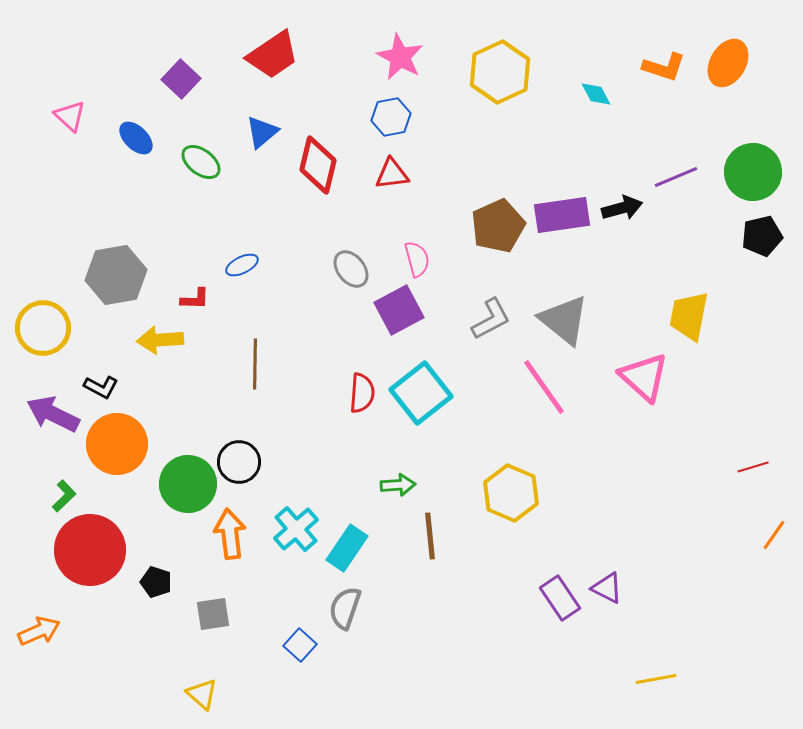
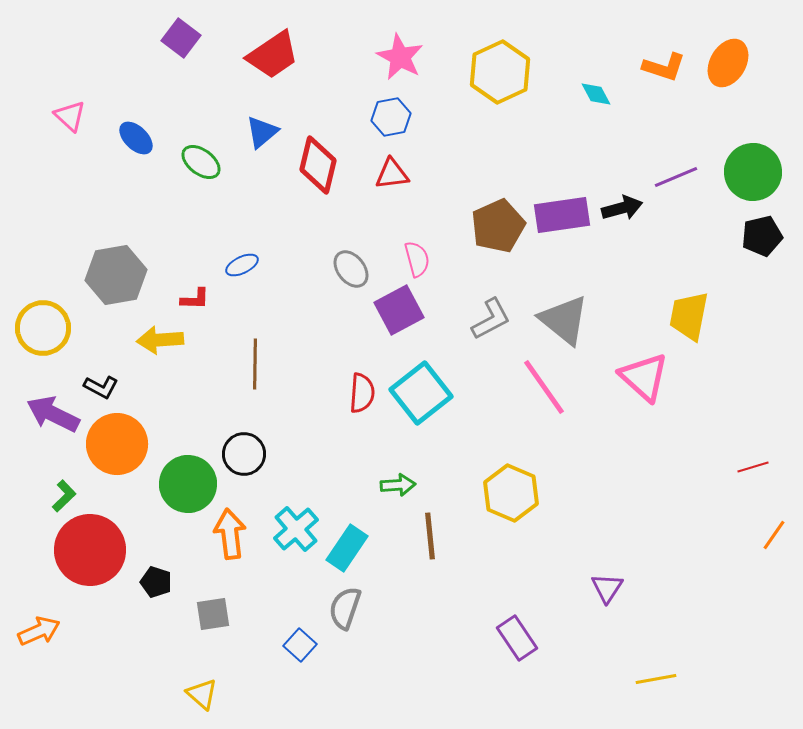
purple square at (181, 79): moved 41 px up; rotated 6 degrees counterclockwise
black circle at (239, 462): moved 5 px right, 8 px up
purple triangle at (607, 588): rotated 36 degrees clockwise
purple rectangle at (560, 598): moved 43 px left, 40 px down
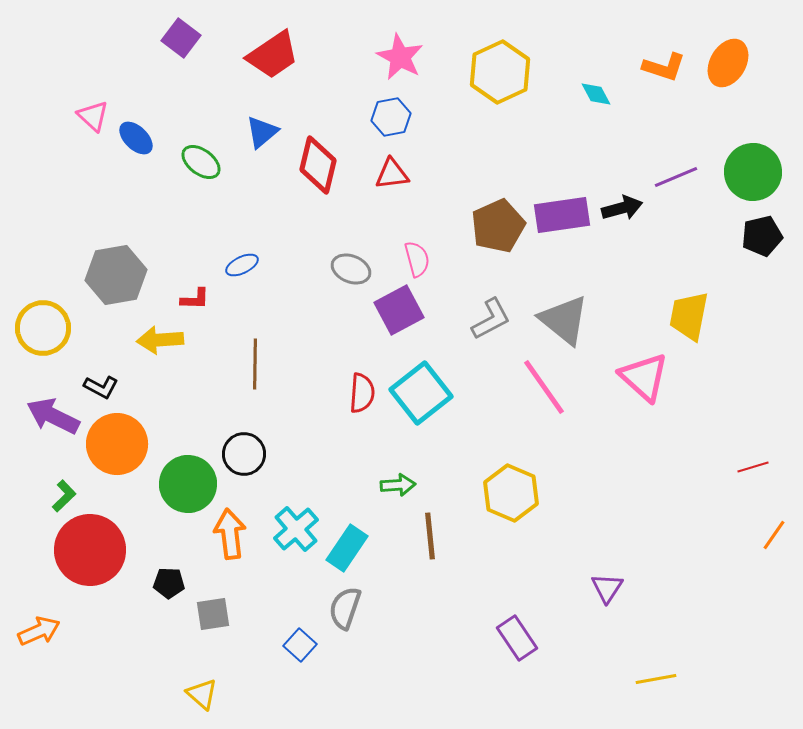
pink triangle at (70, 116): moved 23 px right
gray ellipse at (351, 269): rotated 30 degrees counterclockwise
purple arrow at (53, 414): moved 2 px down
black pentagon at (156, 582): moved 13 px right, 1 px down; rotated 16 degrees counterclockwise
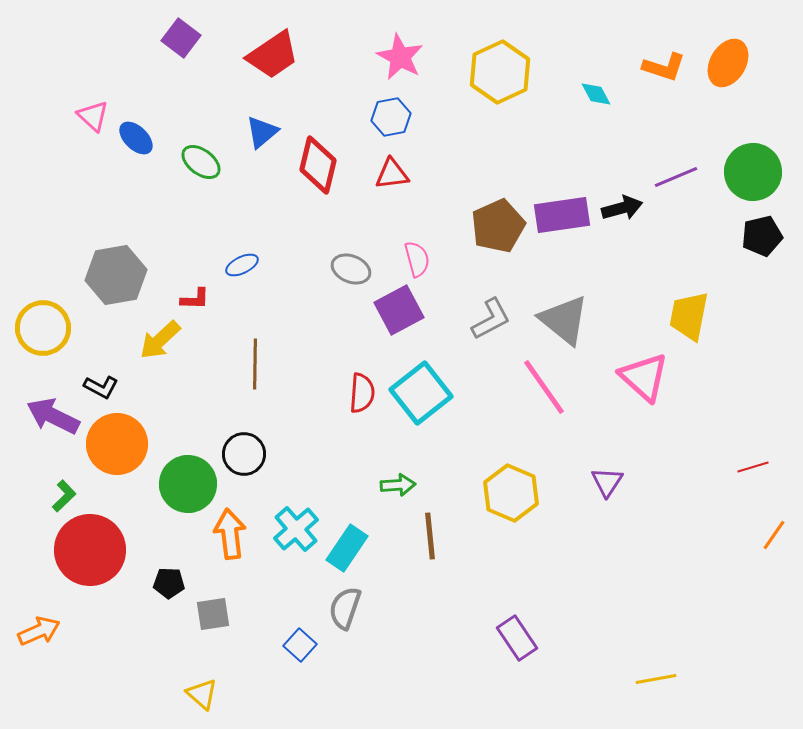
yellow arrow at (160, 340): rotated 39 degrees counterclockwise
purple triangle at (607, 588): moved 106 px up
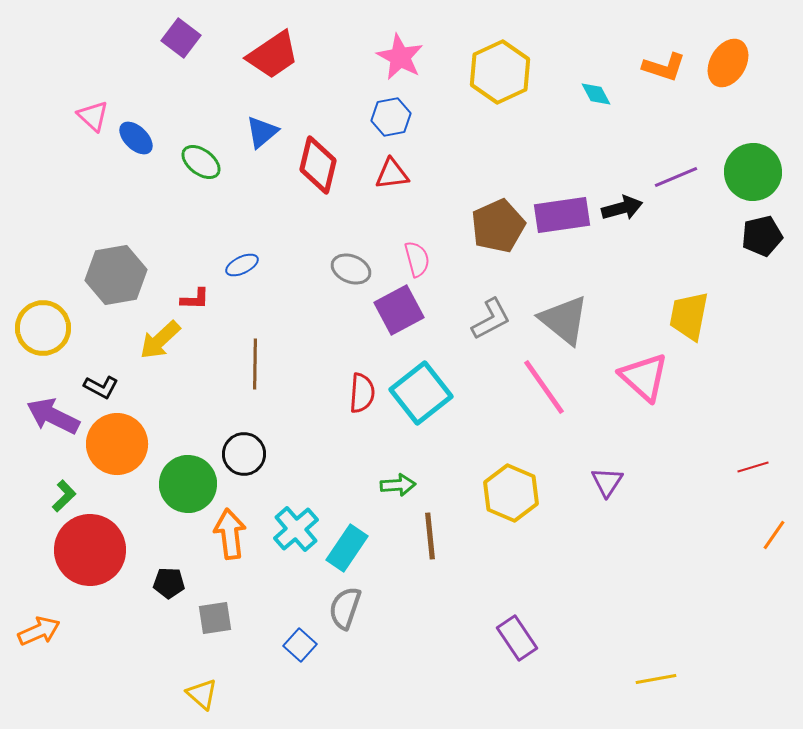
gray square at (213, 614): moved 2 px right, 4 px down
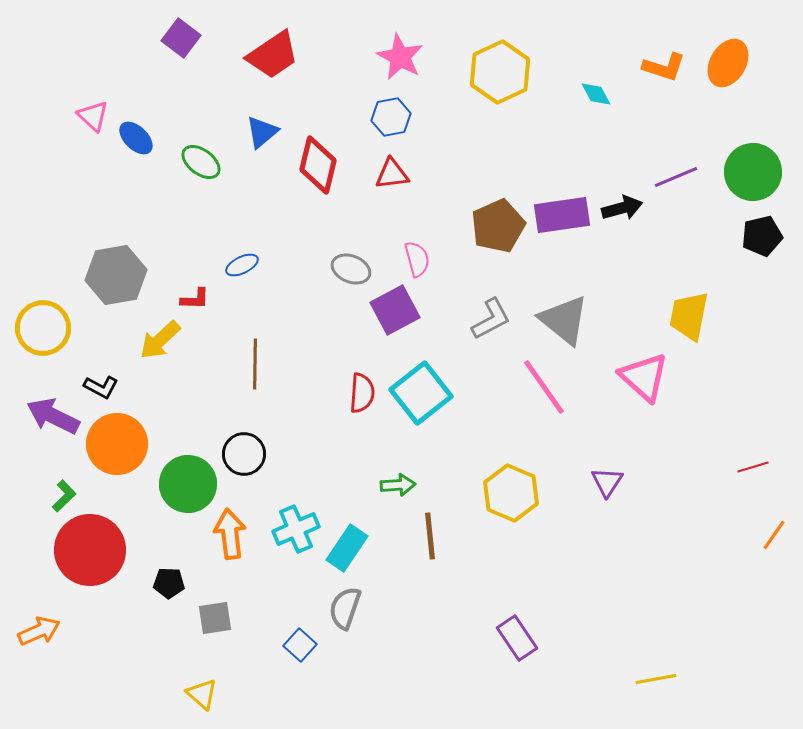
purple square at (399, 310): moved 4 px left
cyan cross at (296, 529): rotated 18 degrees clockwise
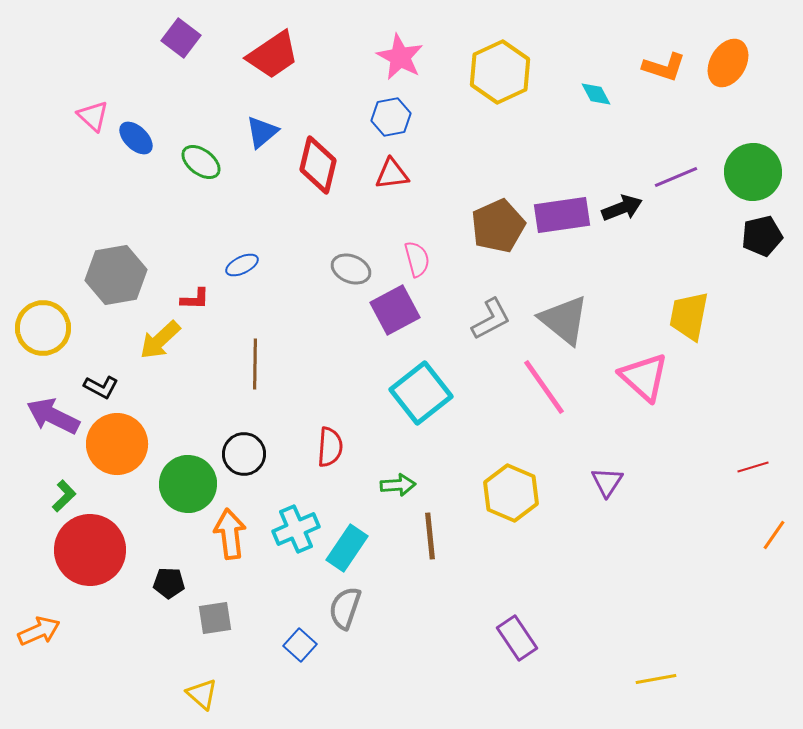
black arrow at (622, 208): rotated 6 degrees counterclockwise
red semicircle at (362, 393): moved 32 px left, 54 px down
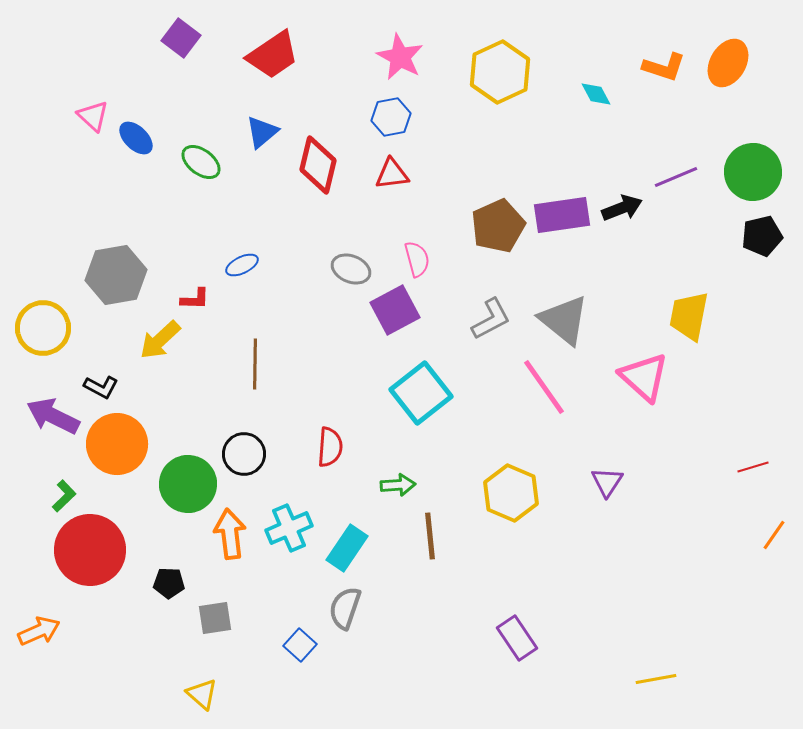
cyan cross at (296, 529): moved 7 px left, 1 px up
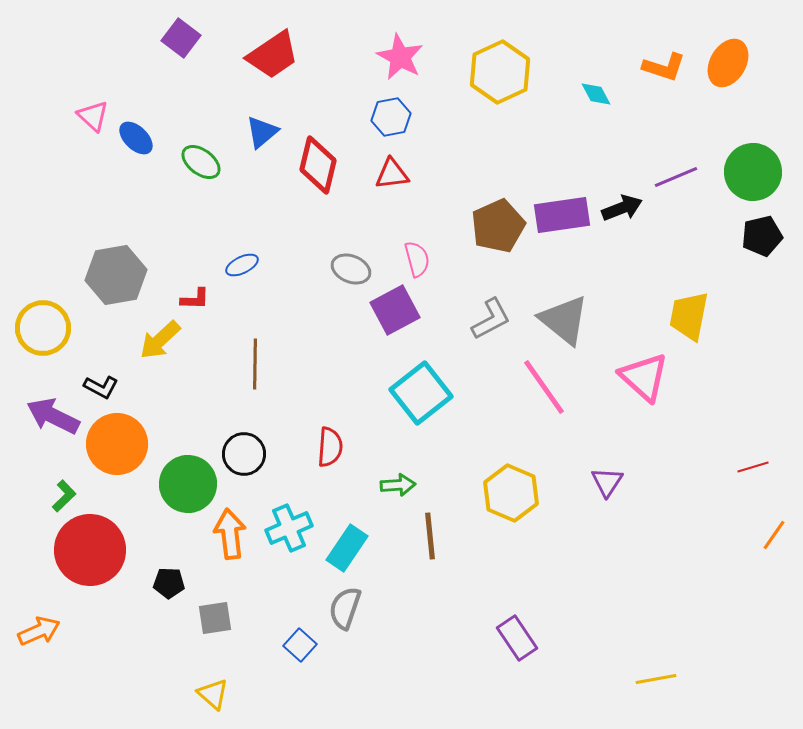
yellow triangle at (202, 694): moved 11 px right
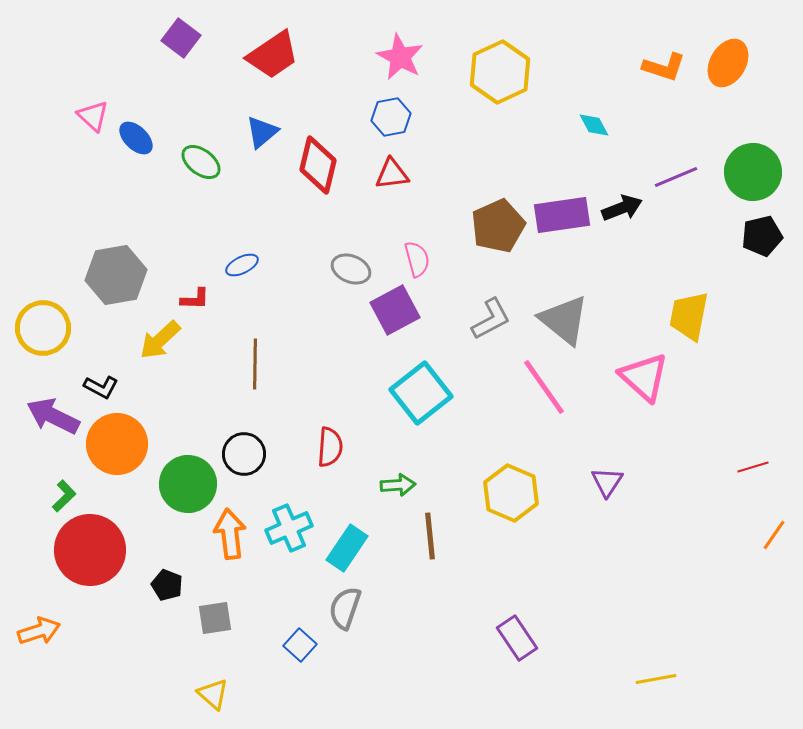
cyan diamond at (596, 94): moved 2 px left, 31 px down
black pentagon at (169, 583): moved 2 px left, 2 px down; rotated 20 degrees clockwise
orange arrow at (39, 631): rotated 6 degrees clockwise
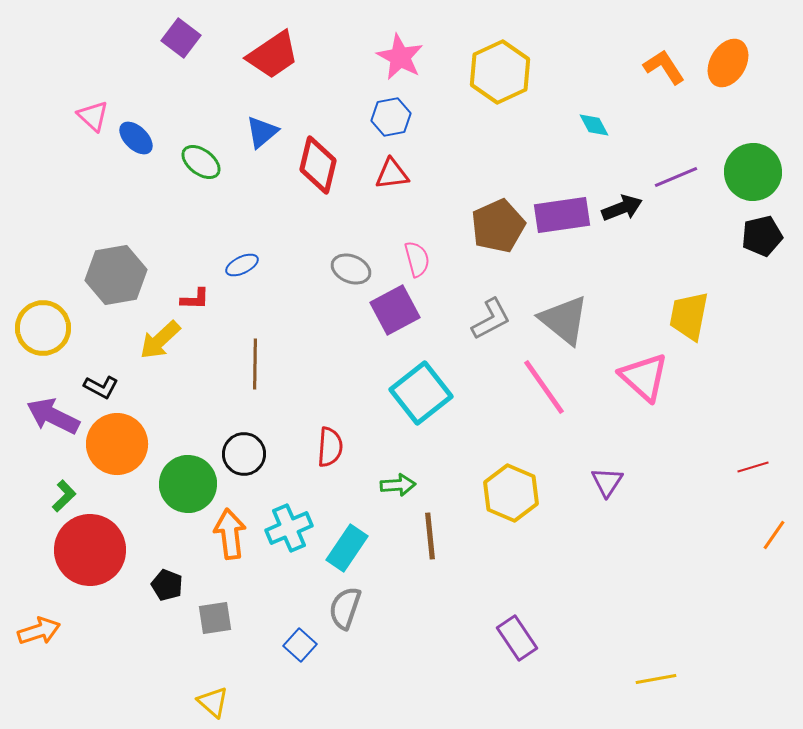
orange L-shape at (664, 67): rotated 141 degrees counterclockwise
yellow triangle at (213, 694): moved 8 px down
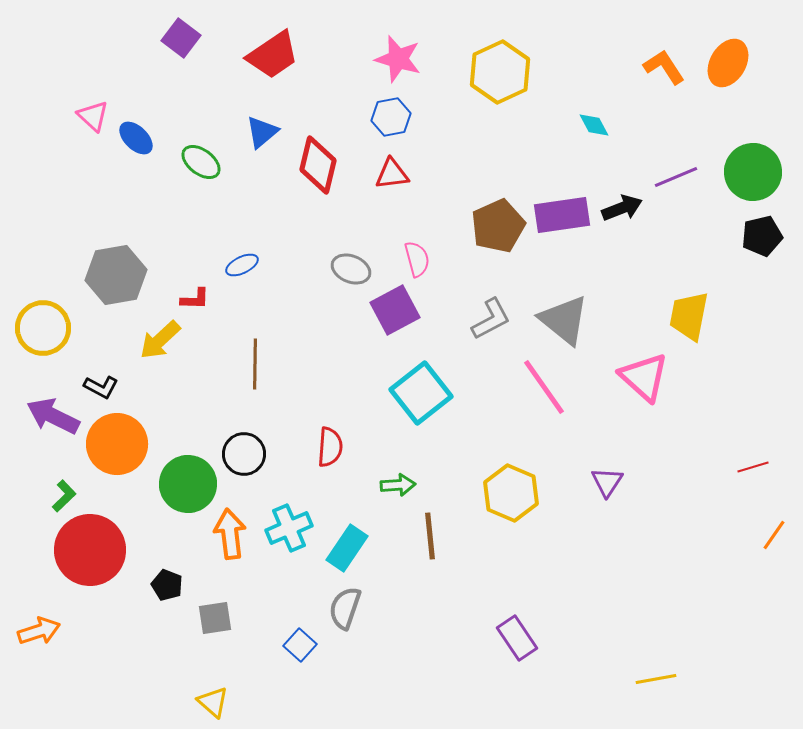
pink star at (400, 57): moved 2 px left, 2 px down; rotated 12 degrees counterclockwise
